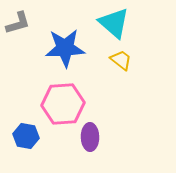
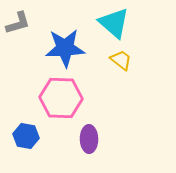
pink hexagon: moved 2 px left, 6 px up; rotated 6 degrees clockwise
purple ellipse: moved 1 px left, 2 px down
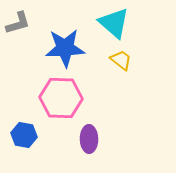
blue hexagon: moved 2 px left, 1 px up
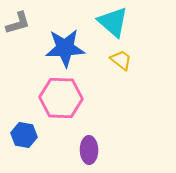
cyan triangle: moved 1 px left, 1 px up
purple ellipse: moved 11 px down
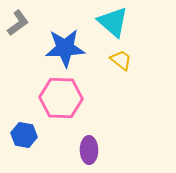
gray L-shape: rotated 20 degrees counterclockwise
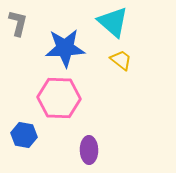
gray L-shape: rotated 40 degrees counterclockwise
pink hexagon: moved 2 px left
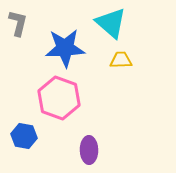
cyan triangle: moved 2 px left, 1 px down
yellow trapezoid: rotated 40 degrees counterclockwise
pink hexagon: rotated 18 degrees clockwise
blue hexagon: moved 1 px down
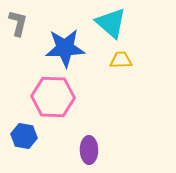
pink hexagon: moved 6 px left, 1 px up; rotated 18 degrees counterclockwise
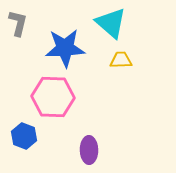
blue hexagon: rotated 10 degrees clockwise
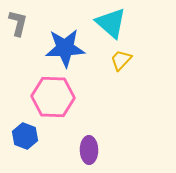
yellow trapezoid: rotated 45 degrees counterclockwise
blue hexagon: moved 1 px right
